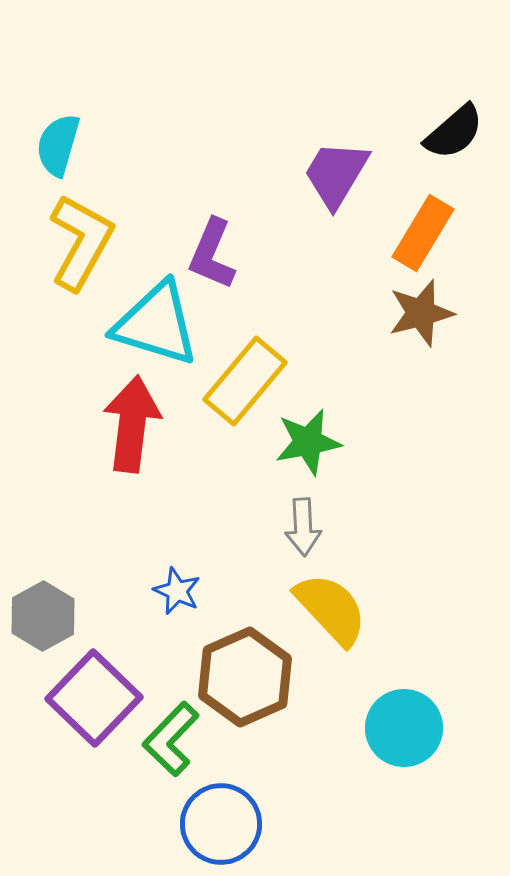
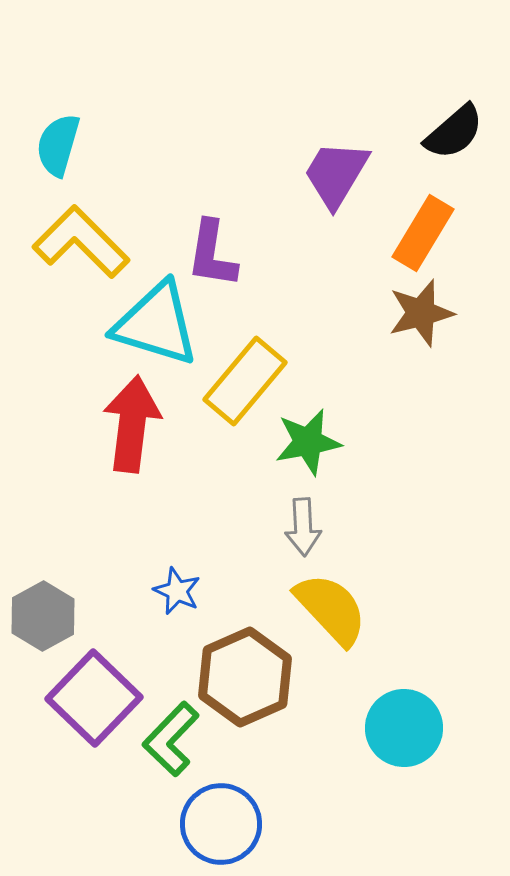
yellow L-shape: rotated 74 degrees counterclockwise
purple L-shape: rotated 14 degrees counterclockwise
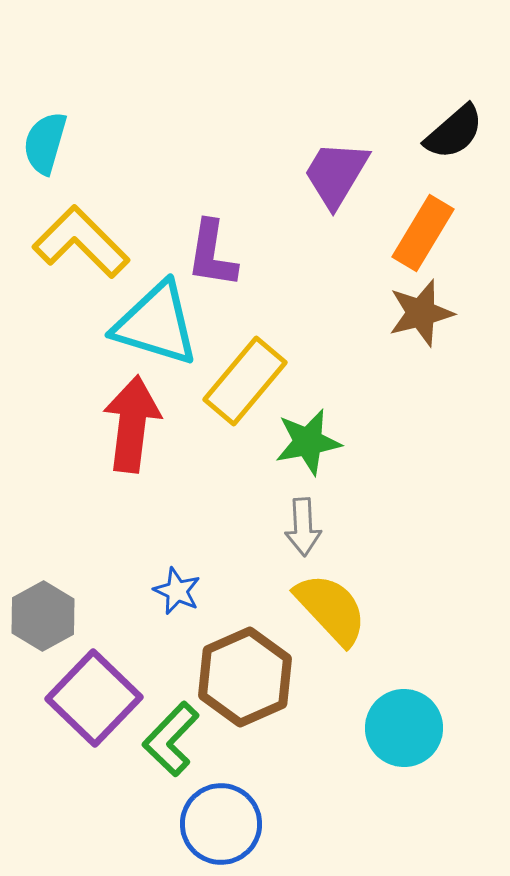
cyan semicircle: moved 13 px left, 2 px up
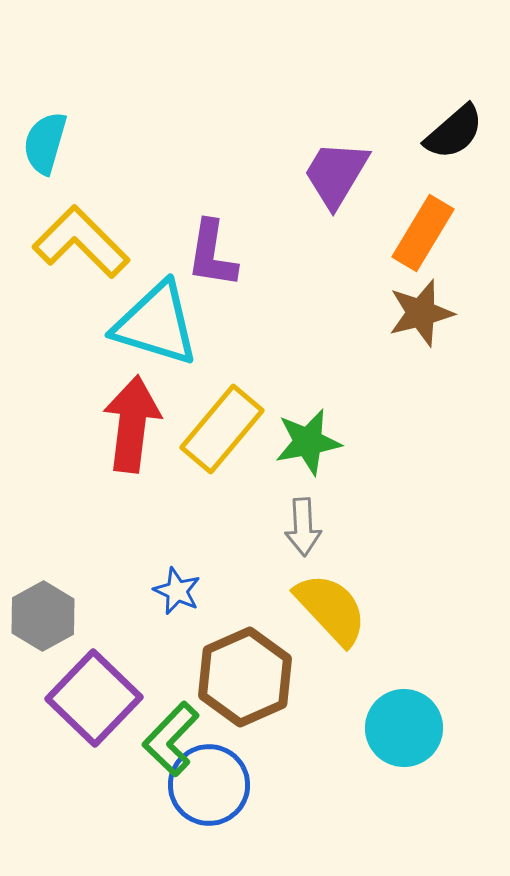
yellow rectangle: moved 23 px left, 48 px down
blue circle: moved 12 px left, 39 px up
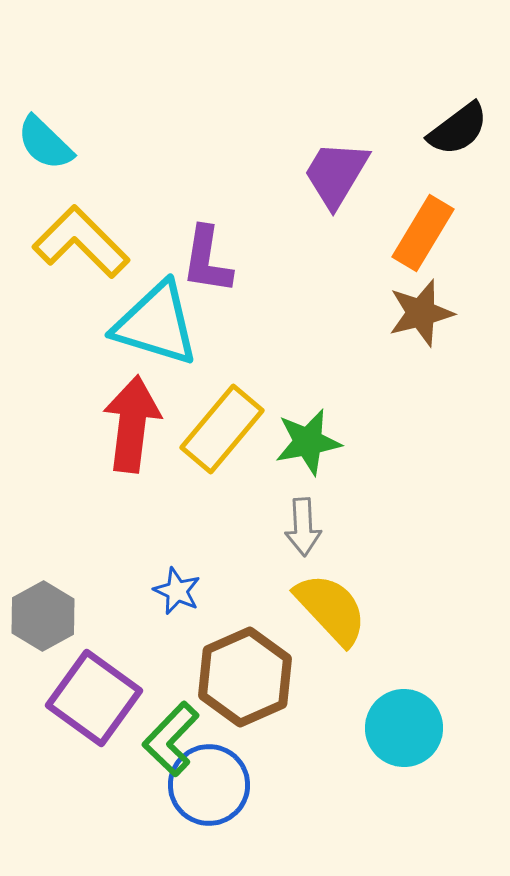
black semicircle: moved 4 px right, 3 px up; rotated 4 degrees clockwise
cyan semicircle: rotated 62 degrees counterclockwise
purple L-shape: moved 5 px left, 6 px down
purple square: rotated 8 degrees counterclockwise
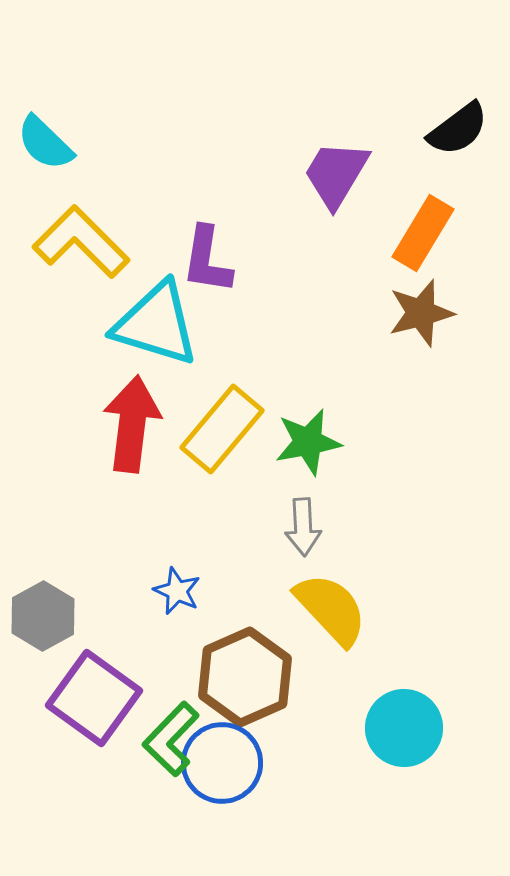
blue circle: moved 13 px right, 22 px up
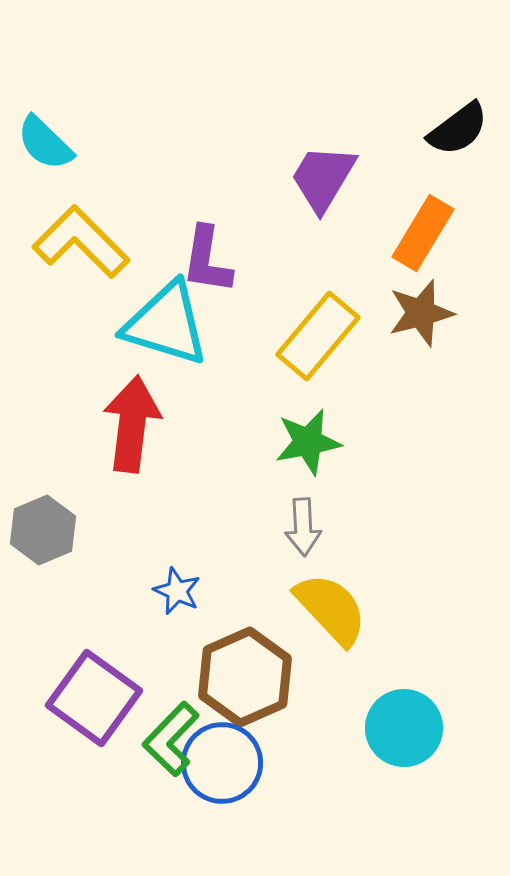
purple trapezoid: moved 13 px left, 4 px down
cyan triangle: moved 10 px right
yellow rectangle: moved 96 px right, 93 px up
gray hexagon: moved 86 px up; rotated 6 degrees clockwise
